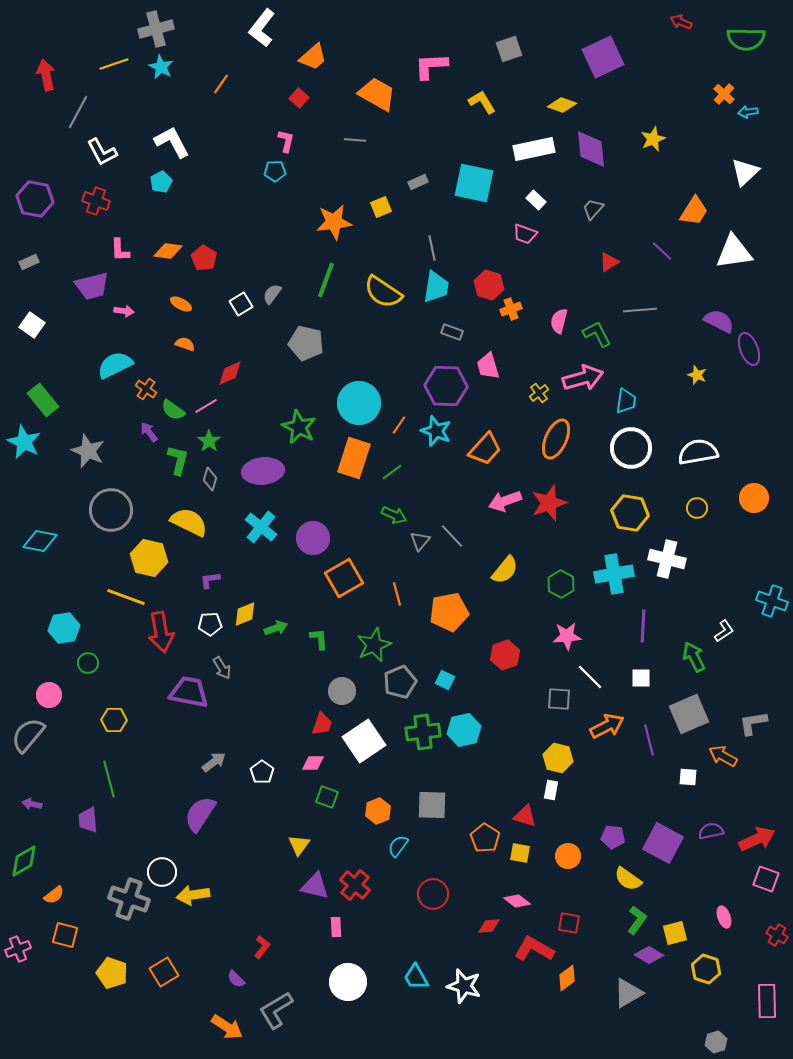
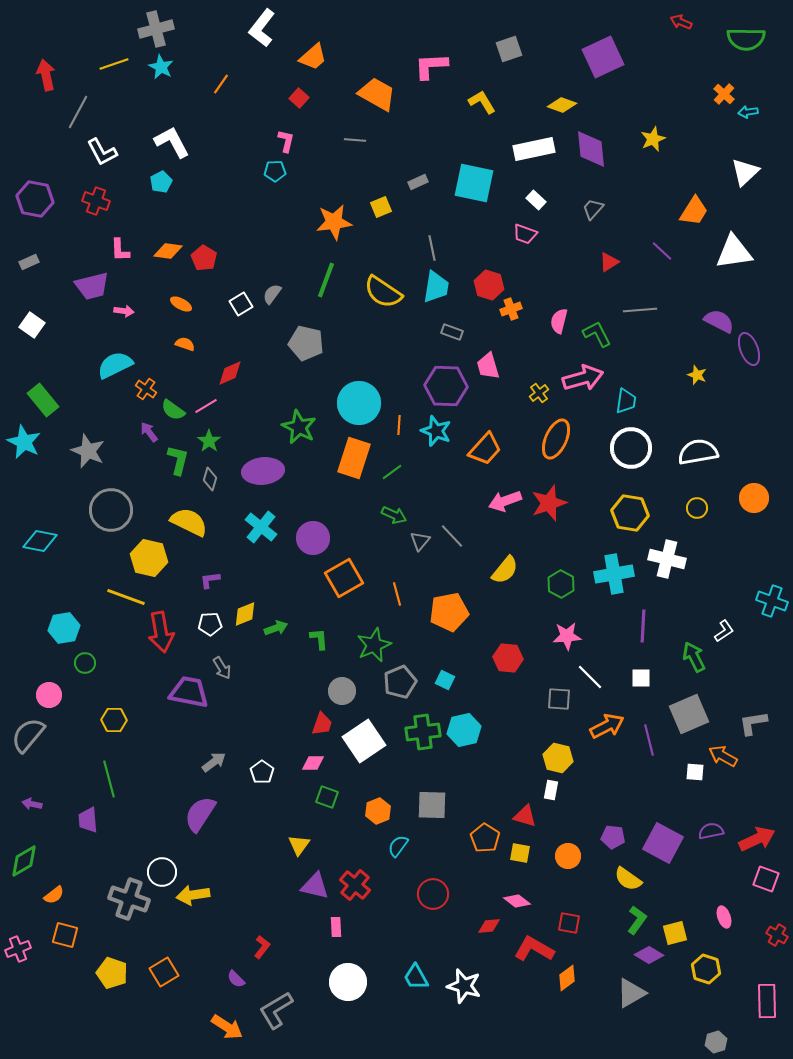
orange line at (399, 425): rotated 30 degrees counterclockwise
red hexagon at (505, 655): moved 3 px right, 3 px down; rotated 24 degrees clockwise
green circle at (88, 663): moved 3 px left
white square at (688, 777): moved 7 px right, 5 px up
gray triangle at (628, 993): moved 3 px right
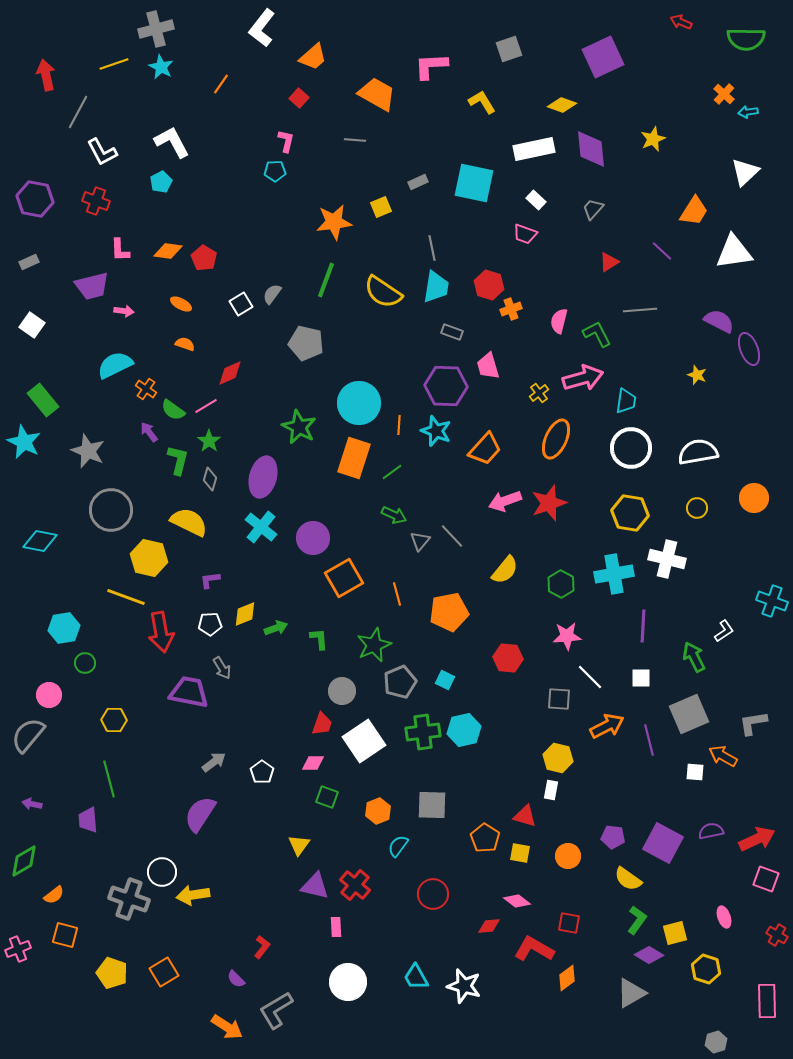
purple ellipse at (263, 471): moved 6 px down; rotated 69 degrees counterclockwise
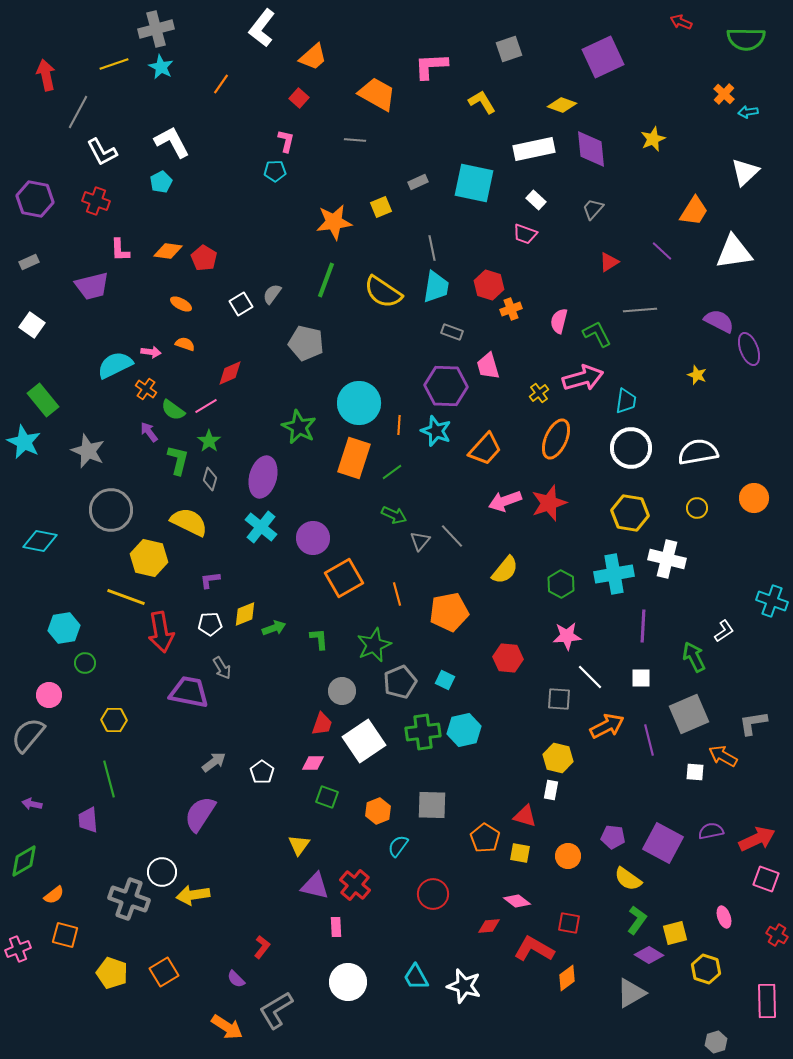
pink arrow at (124, 311): moved 27 px right, 41 px down
green arrow at (276, 628): moved 2 px left
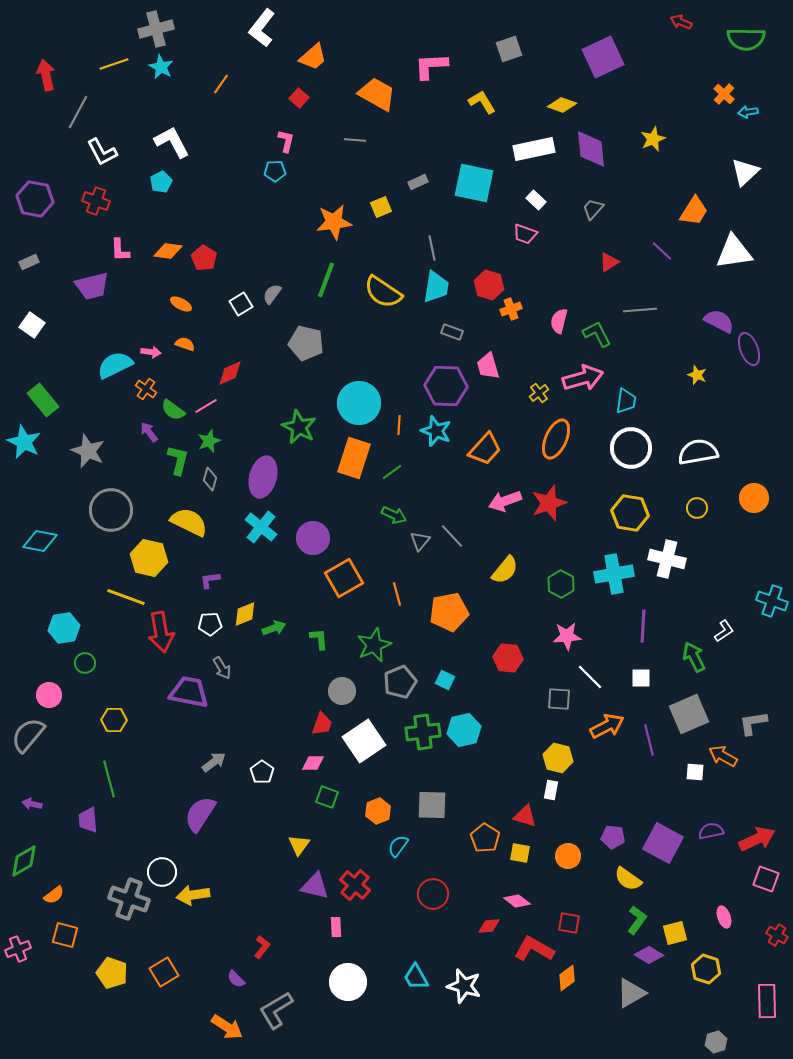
green star at (209, 441): rotated 15 degrees clockwise
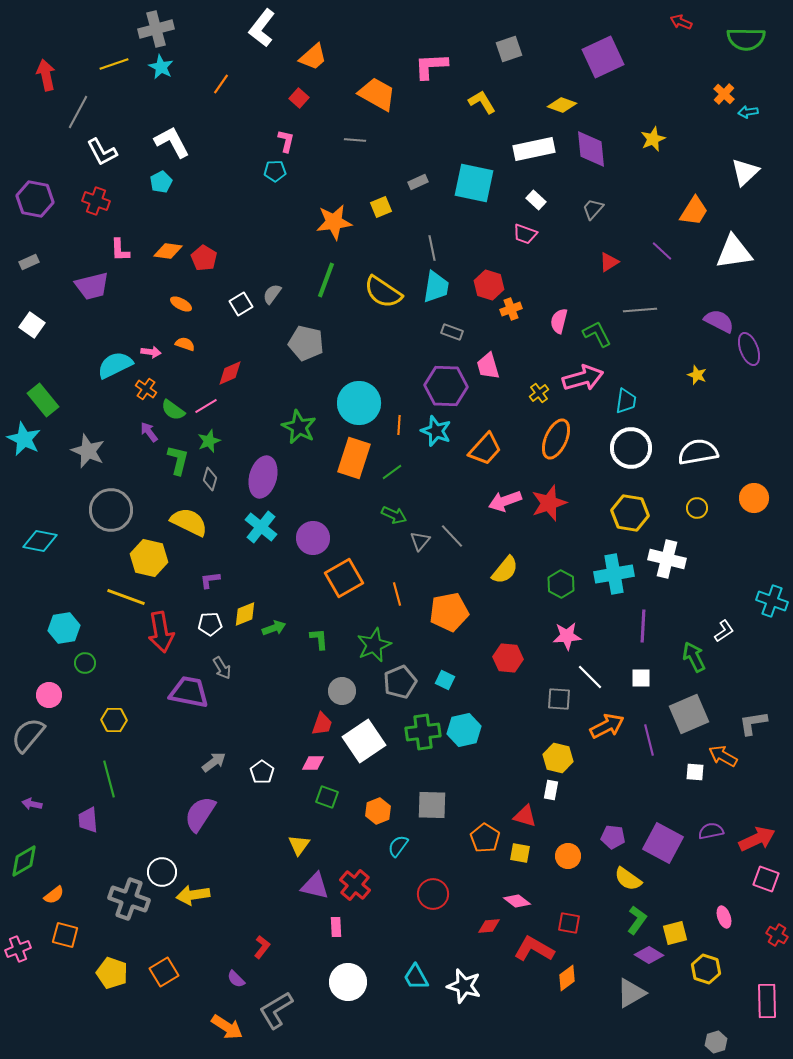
cyan star at (24, 442): moved 3 px up
